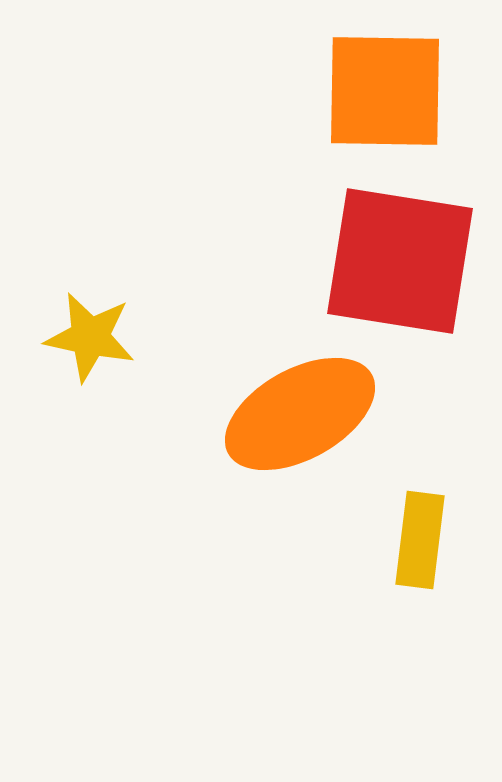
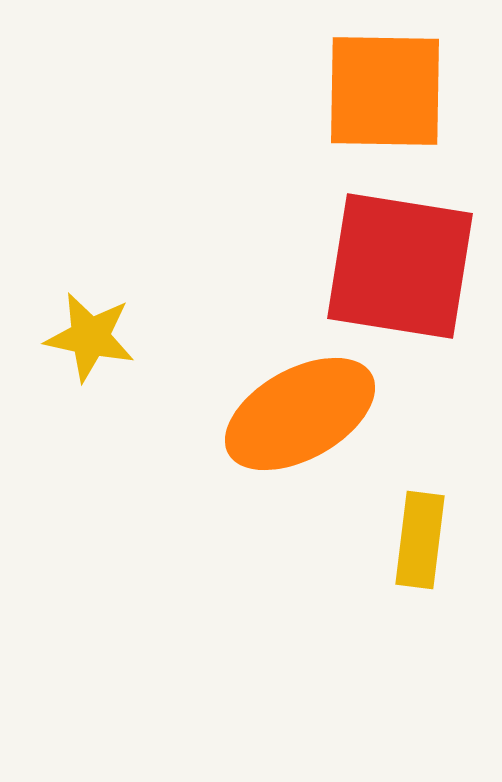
red square: moved 5 px down
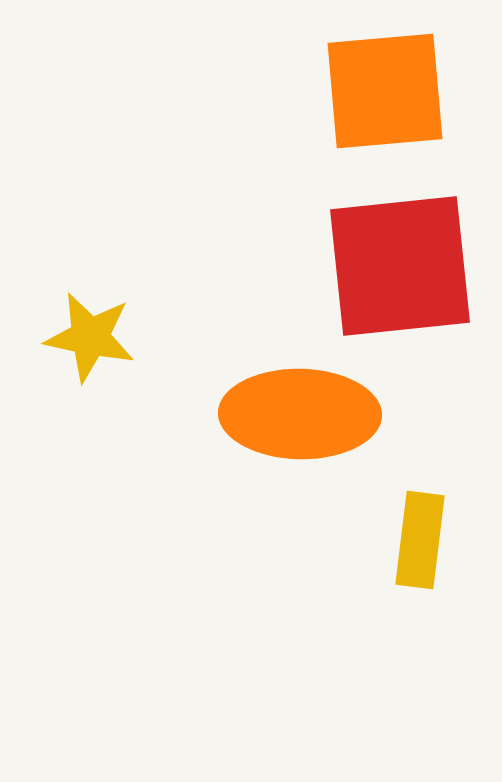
orange square: rotated 6 degrees counterclockwise
red square: rotated 15 degrees counterclockwise
orange ellipse: rotated 30 degrees clockwise
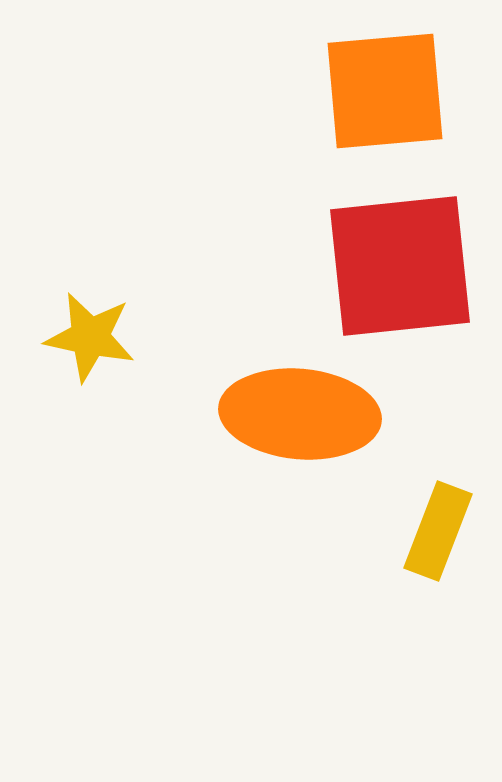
orange ellipse: rotated 4 degrees clockwise
yellow rectangle: moved 18 px right, 9 px up; rotated 14 degrees clockwise
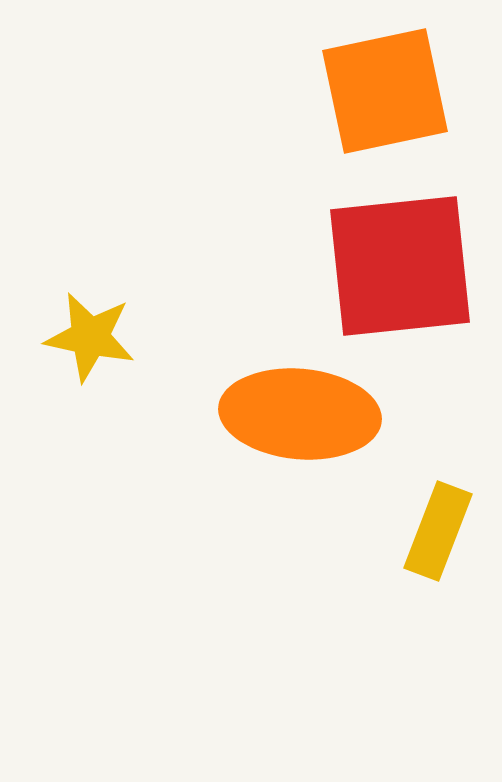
orange square: rotated 7 degrees counterclockwise
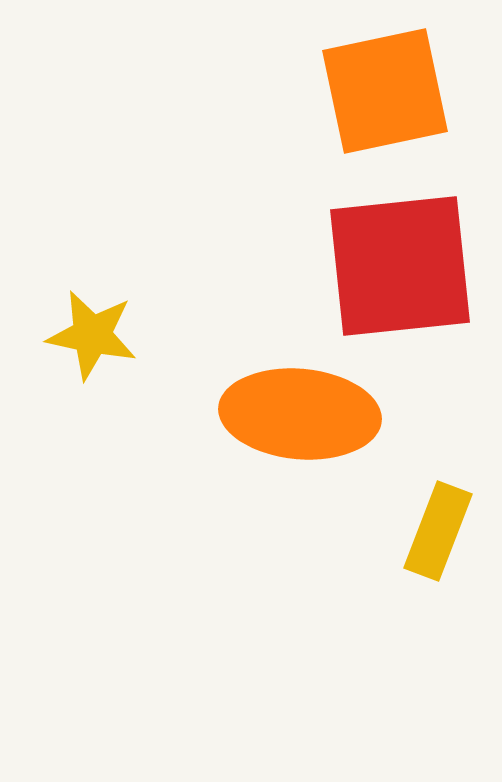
yellow star: moved 2 px right, 2 px up
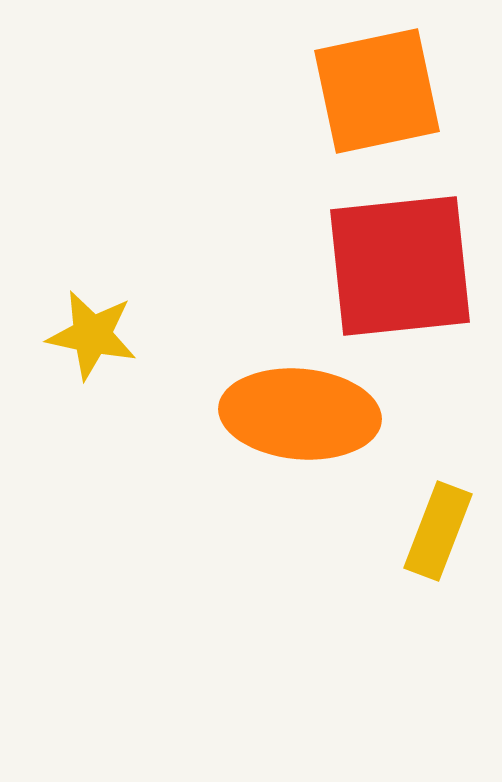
orange square: moved 8 px left
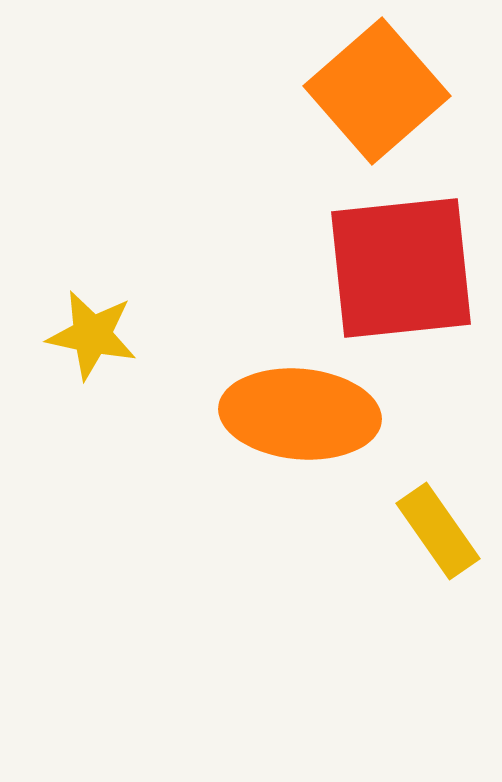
orange square: rotated 29 degrees counterclockwise
red square: moved 1 px right, 2 px down
yellow rectangle: rotated 56 degrees counterclockwise
